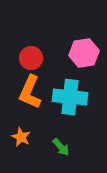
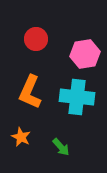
pink hexagon: moved 1 px right, 1 px down
red circle: moved 5 px right, 19 px up
cyan cross: moved 7 px right
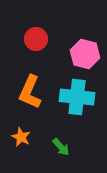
pink hexagon: rotated 24 degrees clockwise
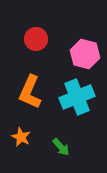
cyan cross: rotated 28 degrees counterclockwise
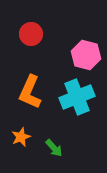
red circle: moved 5 px left, 5 px up
pink hexagon: moved 1 px right, 1 px down
orange star: rotated 24 degrees clockwise
green arrow: moved 7 px left, 1 px down
